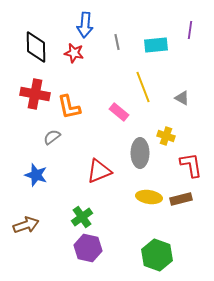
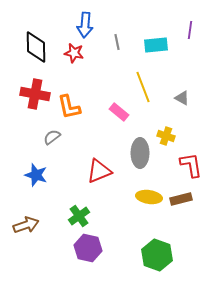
green cross: moved 3 px left, 1 px up
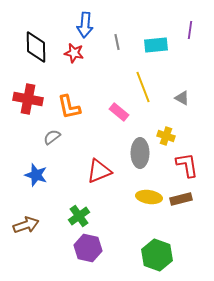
red cross: moved 7 px left, 5 px down
red L-shape: moved 4 px left
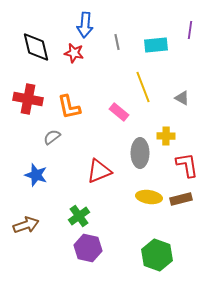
black diamond: rotated 12 degrees counterclockwise
yellow cross: rotated 18 degrees counterclockwise
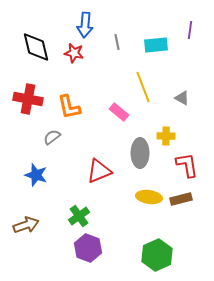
purple hexagon: rotated 8 degrees clockwise
green hexagon: rotated 16 degrees clockwise
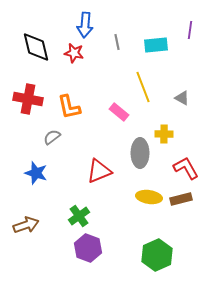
yellow cross: moved 2 px left, 2 px up
red L-shape: moved 1 px left, 3 px down; rotated 20 degrees counterclockwise
blue star: moved 2 px up
